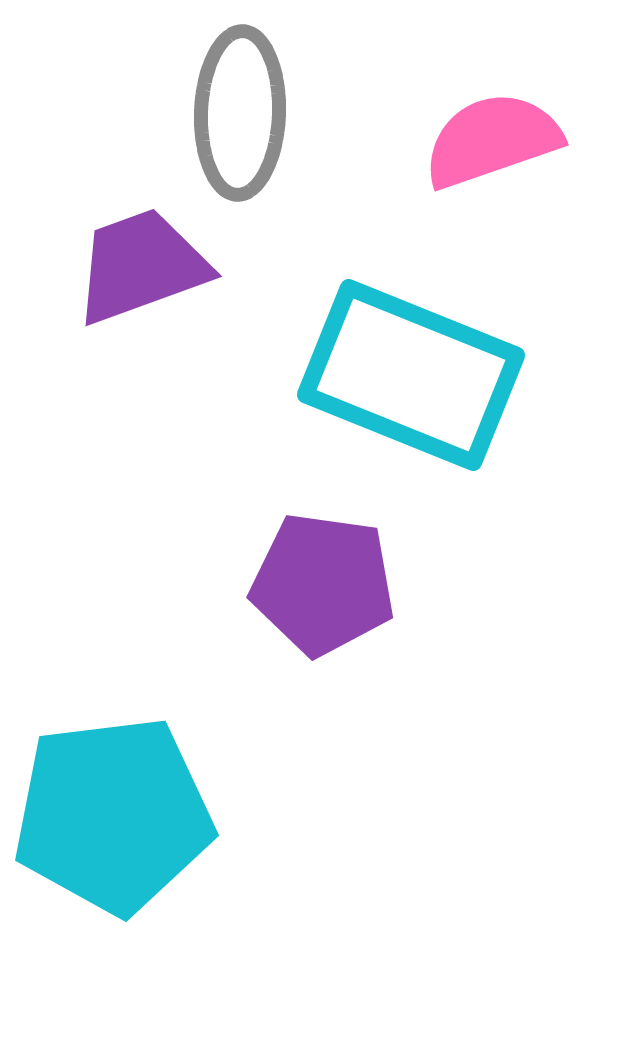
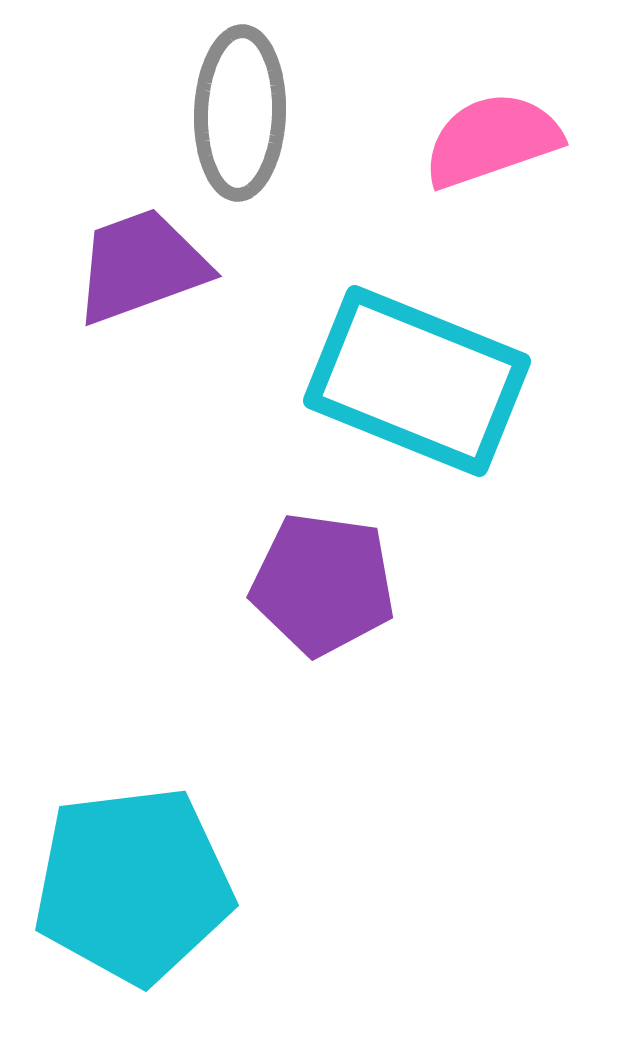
cyan rectangle: moved 6 px right, 6 px down
cyan pentagon: moved 20 px right, 70 px down
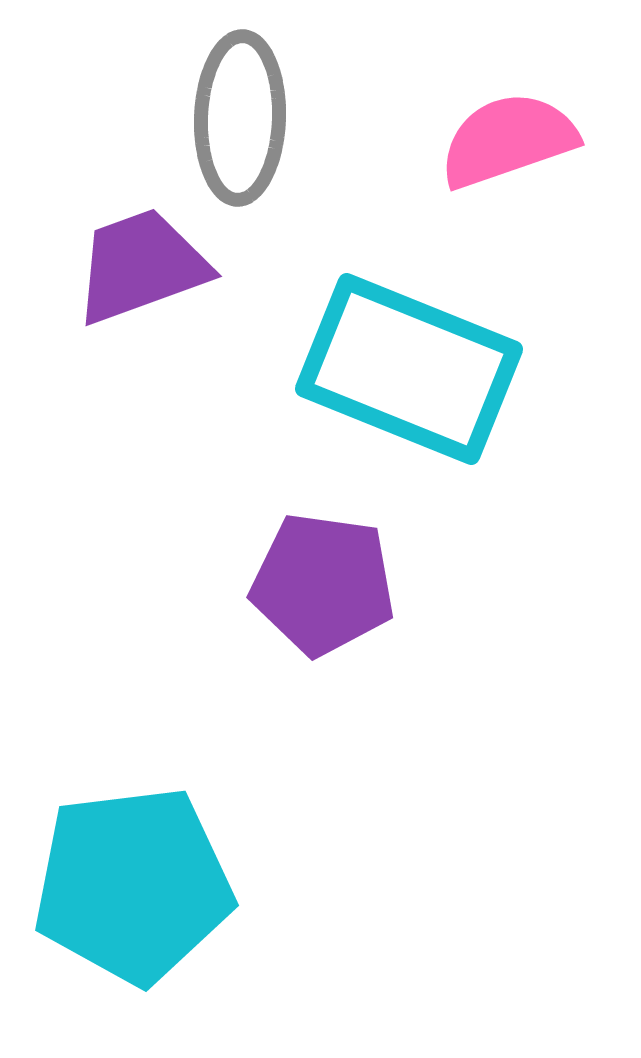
gray ellipse: moved 5 px down
pink semicircle: moved 16 px right
cyan rectangle: moved 8 px left, 12 px up
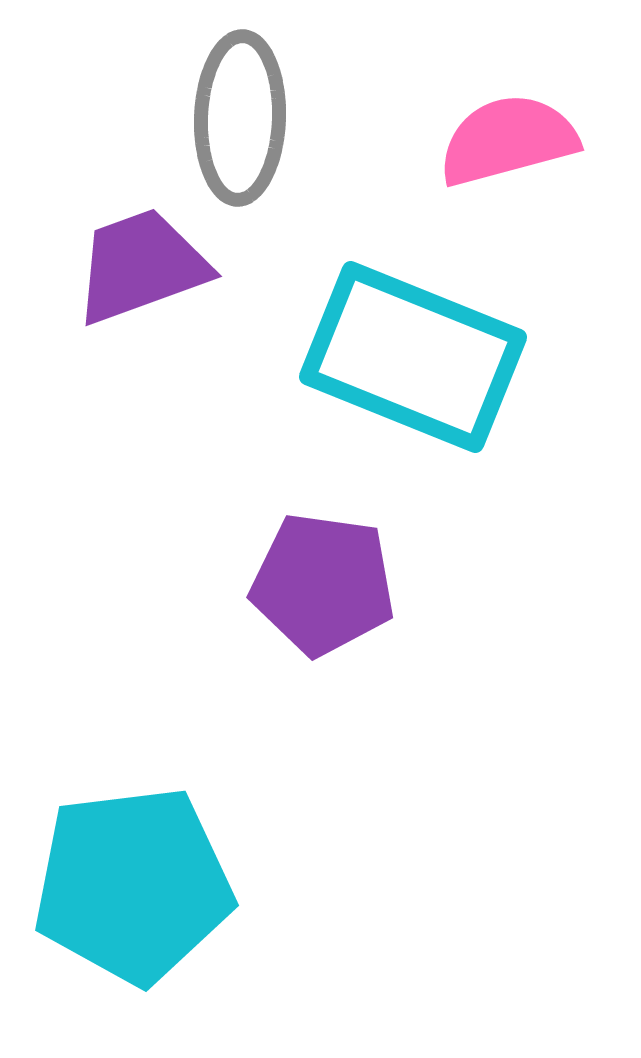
pink semicircle: rotated 4 degrees clockwise
cyan rectangle: moved 4 px right, 12 px up
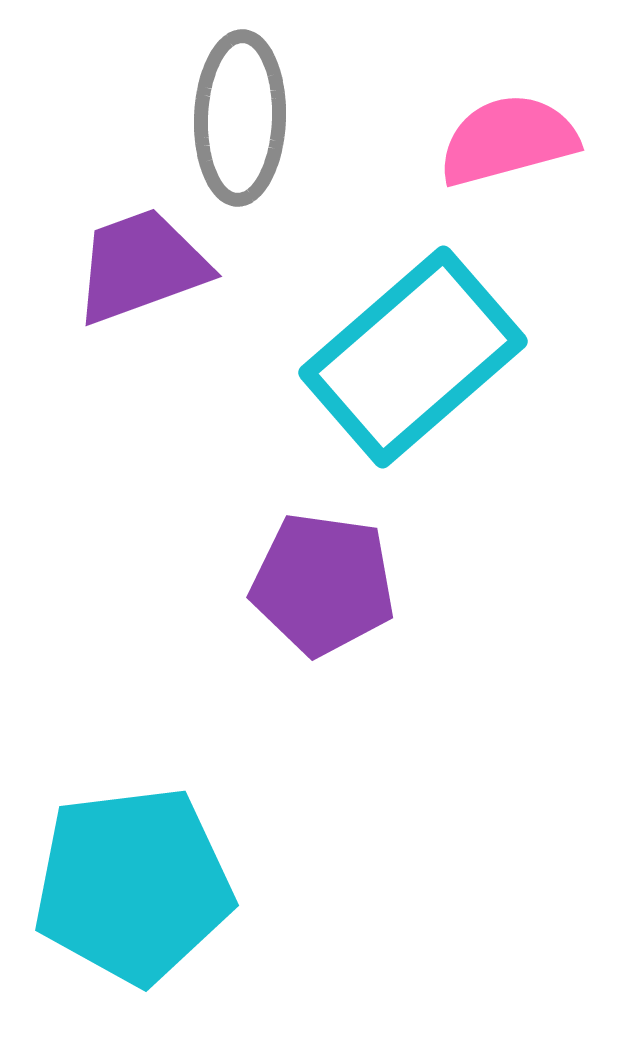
cyan rectangle: rotated 63 degrees counterclockwise
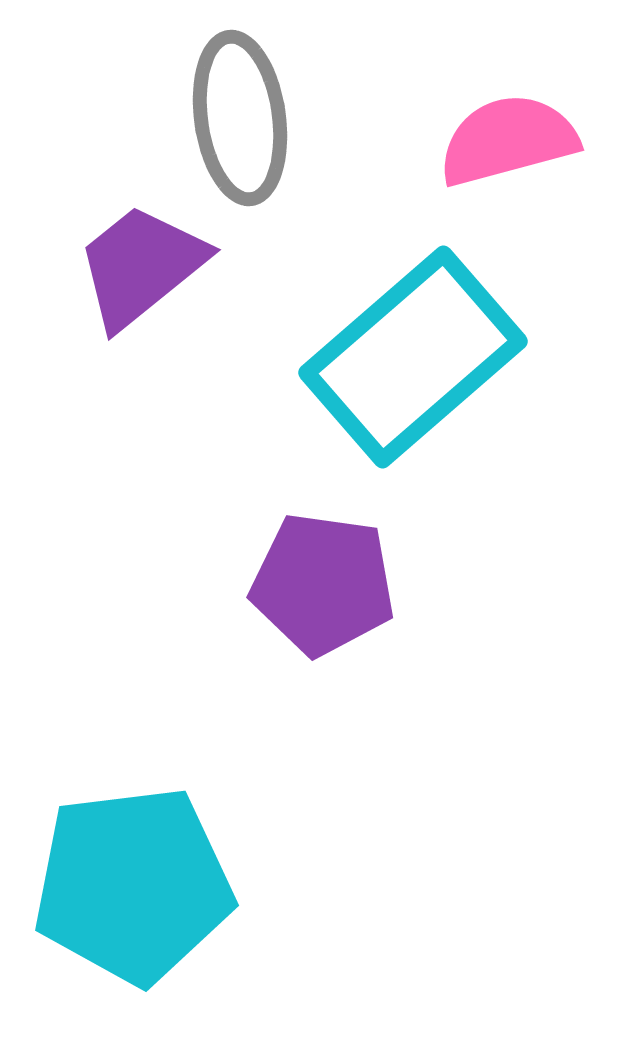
gray ellipse: rotated 10 degrees counterclockwise
purple trapezoid: rotated 19 degrees counterclockwise
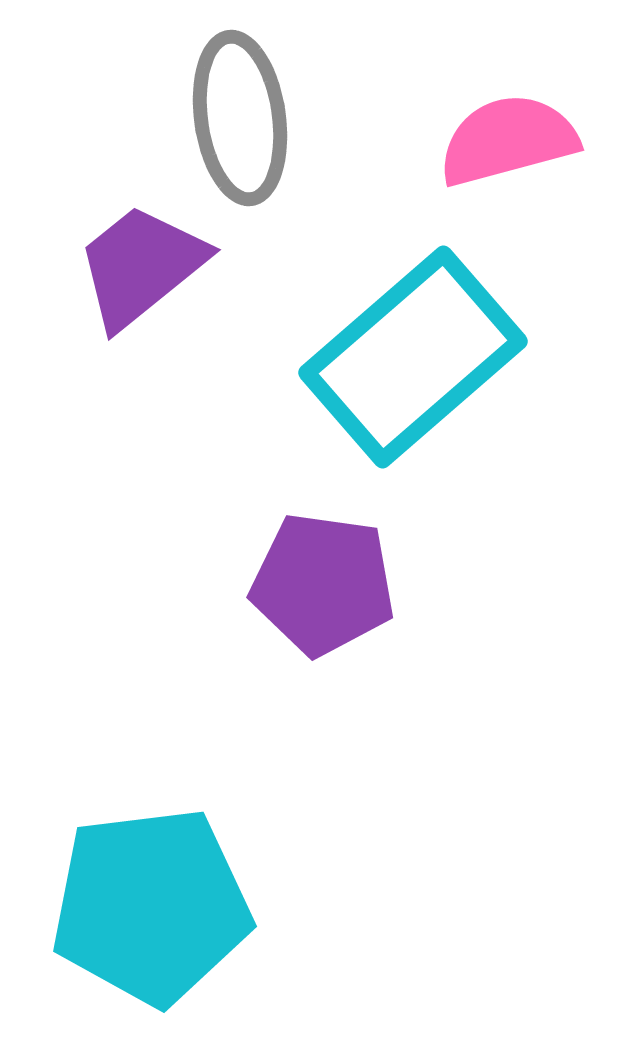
cyan pentagon: moved 18 px right, 21 px down
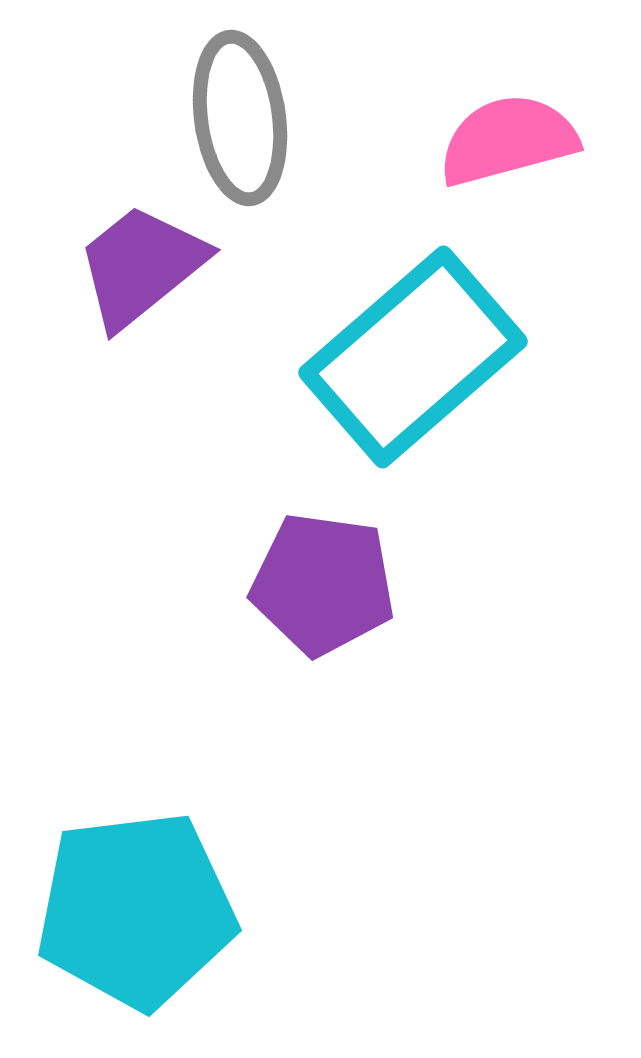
cyan pentagon: moved 15 px left, 4 px down
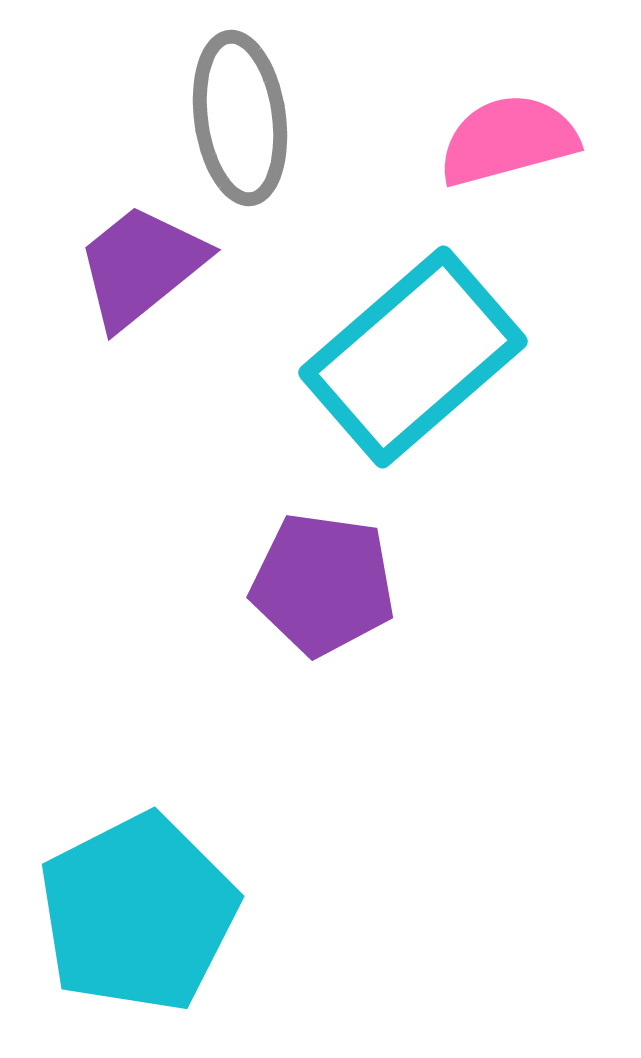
cyan pentagon: moved 2 px right, 3 px down; rotated 20 degrees counterclockwise
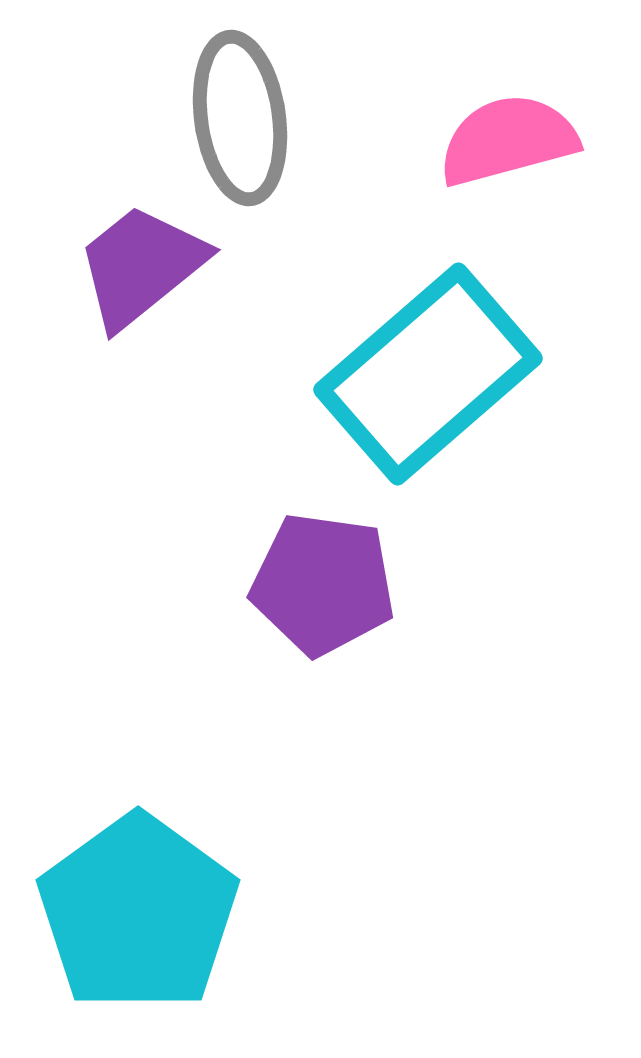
cyan rectangle: moved 15 px right, 17 px down
cyan pentagon: rotated 9 degrees counterclockwise
